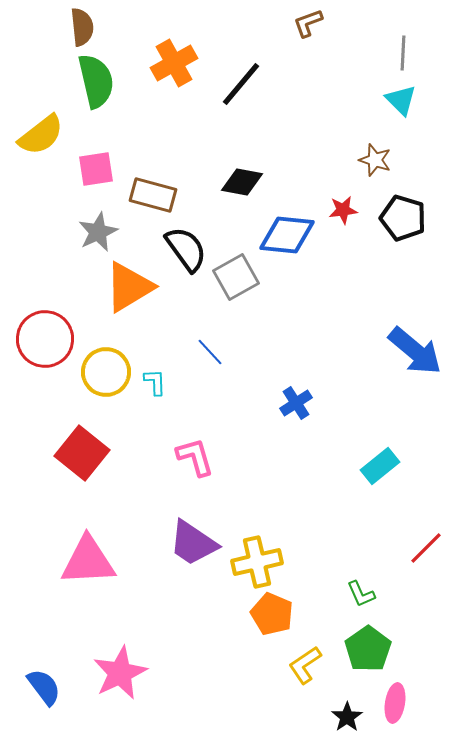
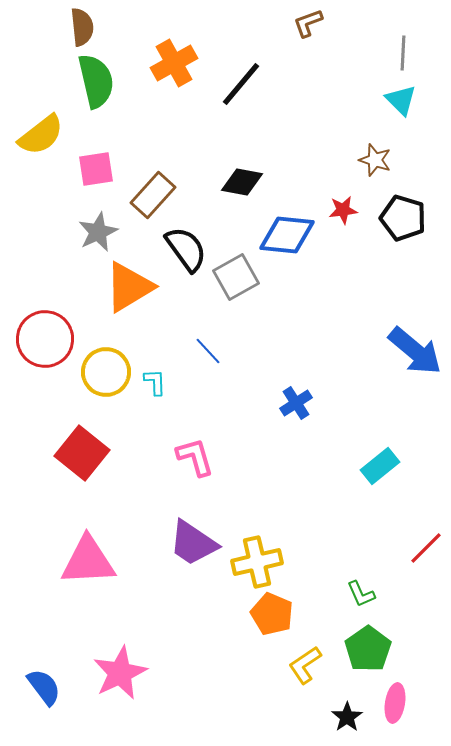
brown rectangle: rotated 63 degrees counterclockwise
blue line: moved 2 px left, 1 px up
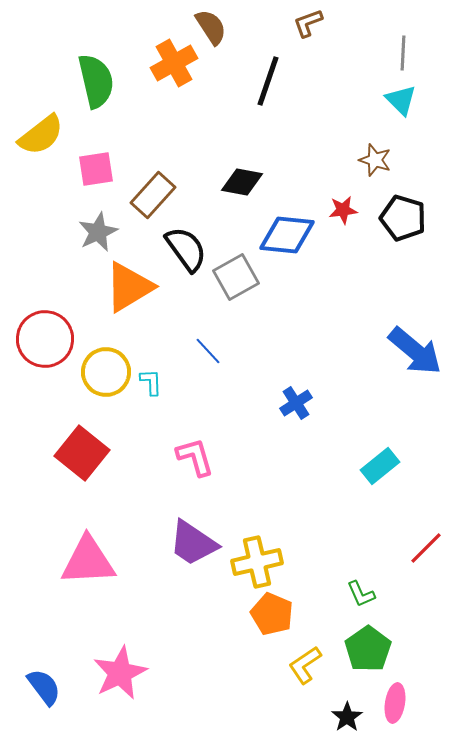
brown semicircle: moved 129 px right; rotated 27 degrees counterclockwise
black line: moved 27 px right, 3 px up; rotated 21 degrees counterclockwise
cyan L-shape: moved 4 px left
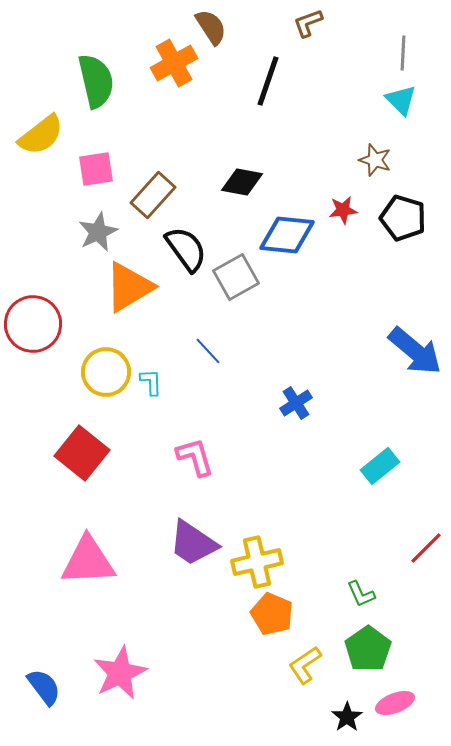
red circle: moved 12 px left, 15 px up
pink ellipse: rotated 60 degrees clockwise
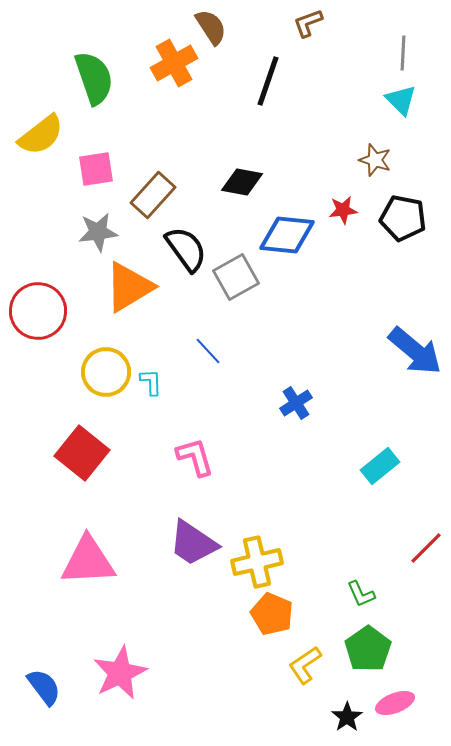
green semicircle: moved 2 px left, 3 px up; rotated 6 degrees counterclockwise
black pentagon: rotated 6 degrees counterclockwise
gray star: rotated 18 degrees clockwise
red circle: moved 5 px right, 13 px up
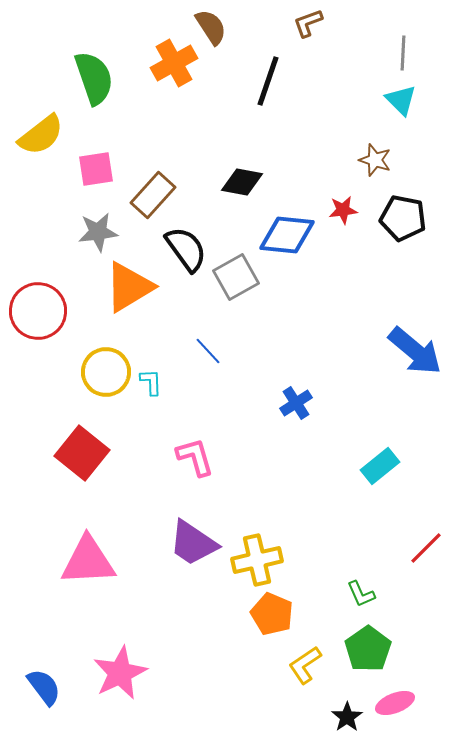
yellow cross: moved 2 px up
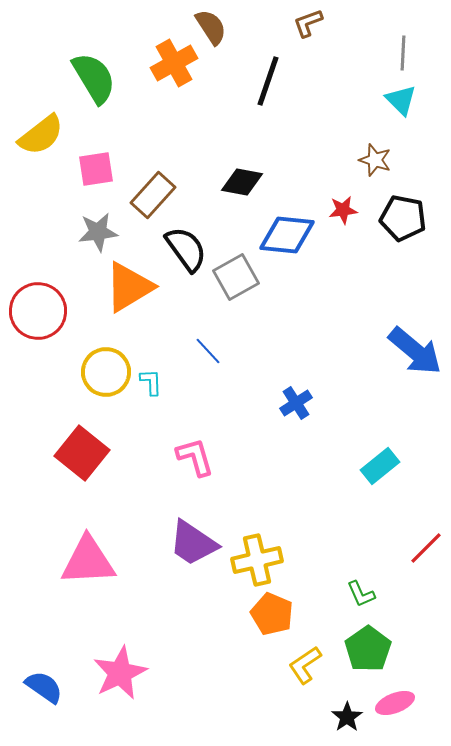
green semicircle: rotated 12 degrees counterclockwise
blue semicircle: rotated 18 degrees counterclockwise
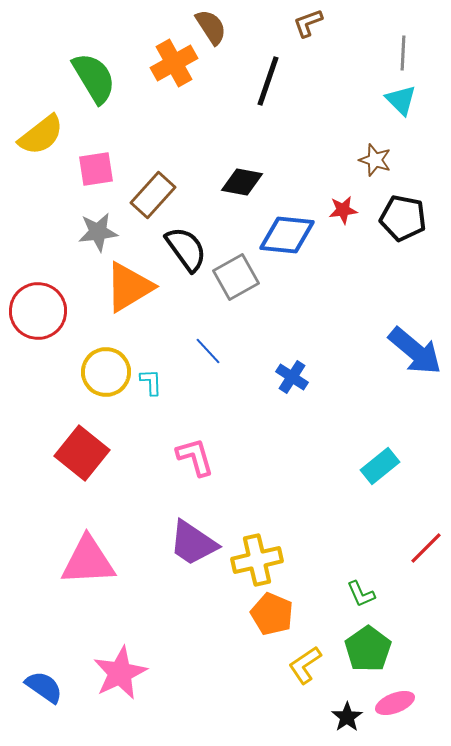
blue cross: moved 4 px left, 26 px up; rotated 24 degrees counterclockwise
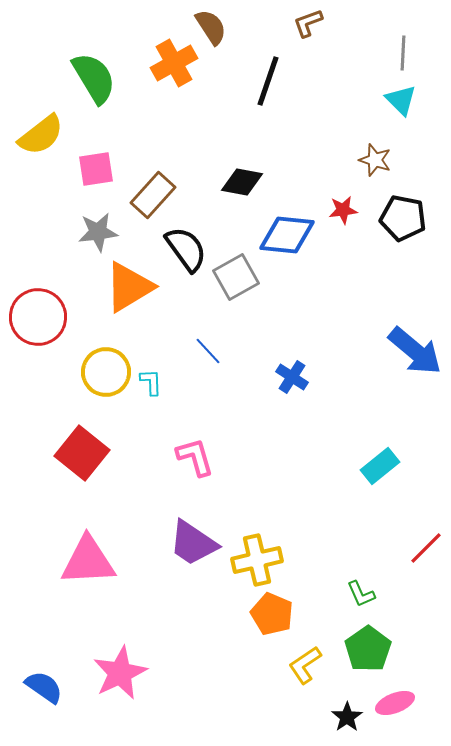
red circle: moved 6 px down
